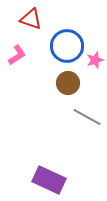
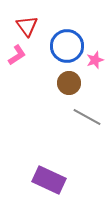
red triangle: moved 4 px left, 7 px down; rotated 35 degrees clockwise
brown circle: moved 1 px right
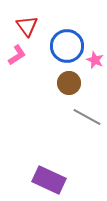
pink star: rotated 30 degrees counterclockwise
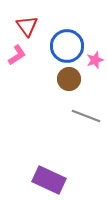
pink star: rotated 30 degrees clockwise
brown circle: moved 4 px up
gray line: moved 1 px left, 1 px up; rotated 8 degrees counterclockwise
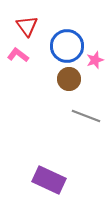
pink L-shape: moved 1 px right; rotated 110 degrees counterclockwise
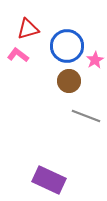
red triangle: moved 1 px right, 3 px down; rotated 50 degrees clockwise
pink star: rotated 12 degrees counterclockwise
brown circle: moved 2 px down
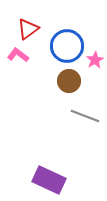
red triangle: rotated 20 degrees counterclockwise
gray line: moved 1 px left
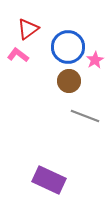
blue circle: moved 1 px right, 1 px down
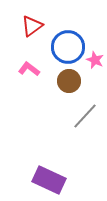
red triangle: moved 4 px right, 3 px up
pink L-shape: moved 11 px right, 14 px down
pink star: rotated 18 degrees counterclockwise
gray line: rotated 68 degrees counterclockwise
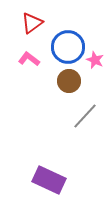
red triangle: moved 3 px up
pink L-shape: moved 10 px up
